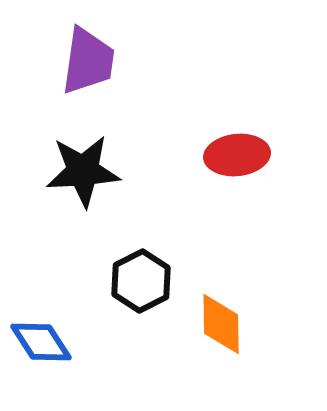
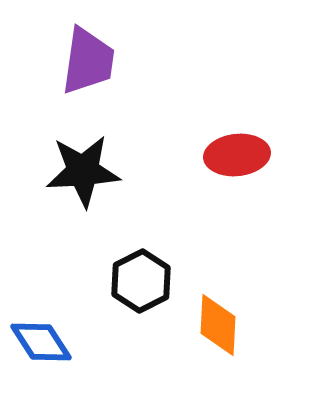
orange diamond: moved 3 px left, 1 px down; rotated 4 degrees clockwise
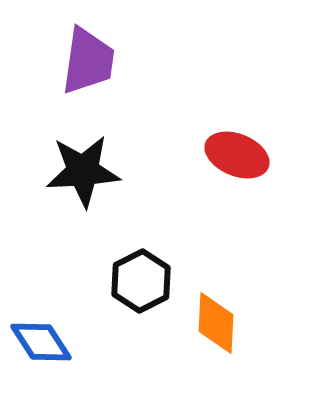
red ellipse: rotated 28 degrees clockwise
orange diamond: moved 2 px left, 2 px up
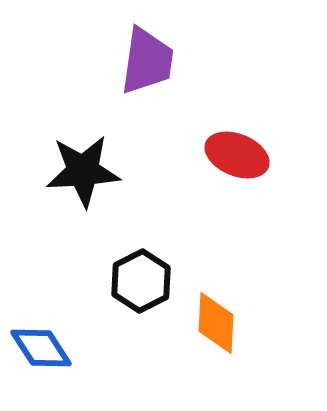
purple trapezoid: moved 59 px right
blue diamond: moved 6 px down
